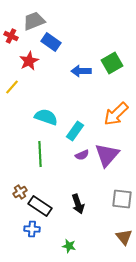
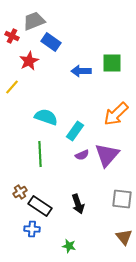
red cross: moved 1 px right
green square: rotated 30 degrees clockwise
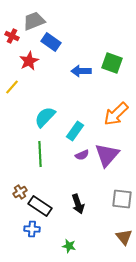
green square: rotated 20 degrees clockwise
cyan semicircle: moved 1 px left; rotated 65 degrees counterclockwise
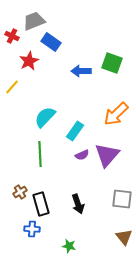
black rectangle: moved 1 px right, 2 px up; rotated 40 degrees clockwise
